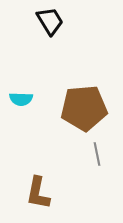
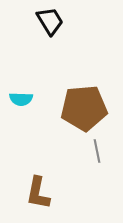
gray line: moved 3 px up
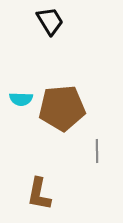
brown pentagon: moved 22 px left
gray line: rotated 10 degrees clockwise
brown L-shape: moved 1 px right, 1 px down
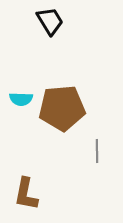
brown L-shape: moved 13 px left
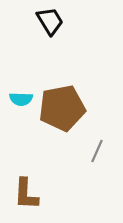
brown pentagon: rotated 6 degrees counterclockwise
gray line: rotated 25 degrees clockwise
brown L-shape: rotated 8 degrees counterclockwise
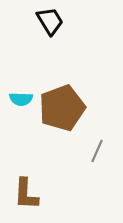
brown pentagon: rotated 9 degrees counterclockwise
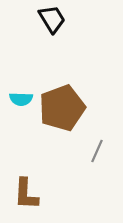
black trapezoid: moved 2 px right, 2 px up
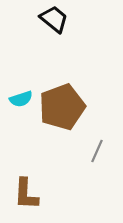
black trapezoid: moved 2 px right; rotated 20 degrees counterclockwise
cyan semicircle: rotated 20 degrees counterclockwise
brown pentagon: moved 1 px up
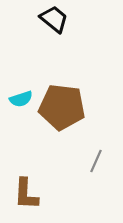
brown pentagon: rotated 27 degrees clockwise
gray line: moved 1 px left, 10 px down
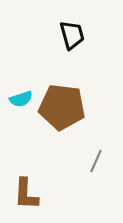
black trapezoid: moved 18 px right, 16 px down; rotated 36 degrees clockwise
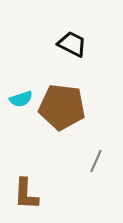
black trapezoid: moved 9 px down; rotated 48 degrees counterclockwise
